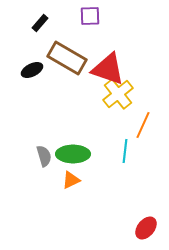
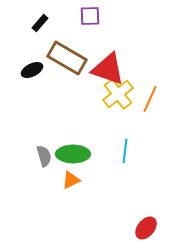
orange line: moved 7 px right, 26 px up
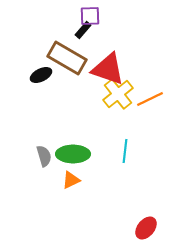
black rectangle: moved 43 px right, 7 px down
black ellipse: moved 9 px right, 5 px down
orange line: rotated 40 degrees clockwise
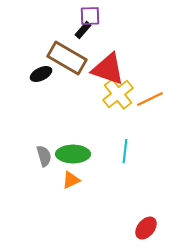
black ellipse: moved 1 px up
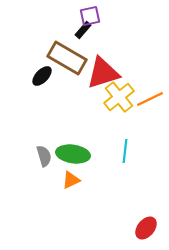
purple square: rotated 10 degrees counterclockwise
red triangle: moved 5 px left, 4 px down; rotated 36 degrees counterclockwise
black ellipse: moved 1 px right, 2 px down; rotated 20 degrees counterclockwise
yellow cross: moved 1 px right, 3 px down
green ellipse: rotated 8 degrees clockwise
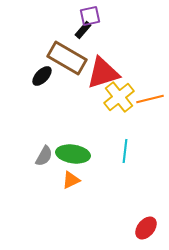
orange line: rotated 12 degrees clockwise
gray semicircle: rotated 45 degrees clockwise
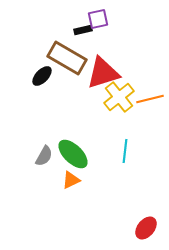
purple square: moved 8 px right, 3 px down
black rectangle: rotated 36 degrees clockwise
green ellipse: rotated 36 degrees clockwise
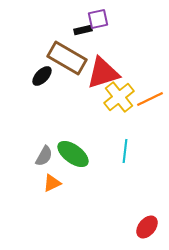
orange line: rotated 12 degrees counterclockwise
green ellipse: rotated 8 degrees counterclockwise
orange triangle: moved 19 px left, 3 px down
red ellipse: moved 1 px right, 1 px up
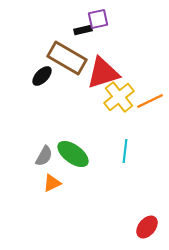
orange line: moved 2 px down
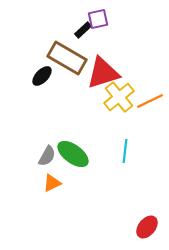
black rectangle: rotated 30 degrees counterclockwise
gray semicircle: moved 3 px right
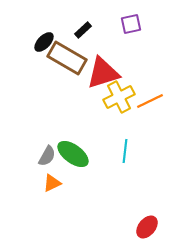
purple square: moved 33 px right, 5 px down
black ellipse: moved 2 px right, 34 px up
yellow cross: rotated 12 degrees clockwise
